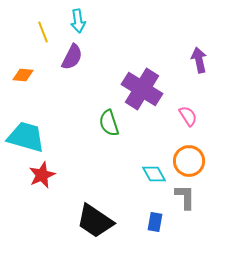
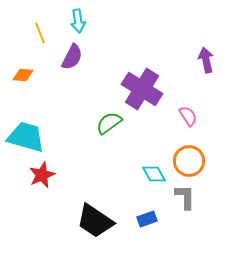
yellow line: moved 3 px left, 1 px down
purple arrow: moved 7 px right
green semicircle: rotated 72 degrees clockwise
blue rectangle: moved 8 px left, 3 px up; rotated 60 degrees clockwise
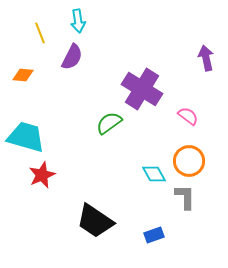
purple arrow: moved 2 px up
pink semicircle: rotated 20 degrees counterclockwise
blue rectangle: moved 7 px right, 16 px down
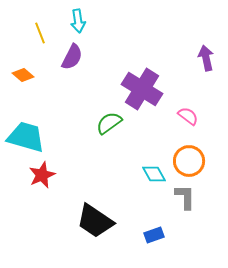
orange diamond: rotated 35 degrees clockwise
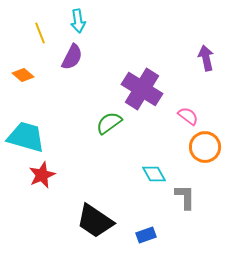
orange circle: moved 16 px right, 14 px up
blue rectangle: moved 8 px left
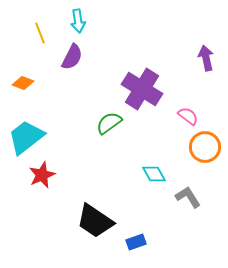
orange diamond: moved 8 px down; rotated 20 degrees counterclockwise
cyan trapezoid: rotated 54 degrees counterclockwise
gray L-shape: moved 3 px right; rotated 32 degrees counterclockwise
blue rectangle: moved 10 px left, 7 px down
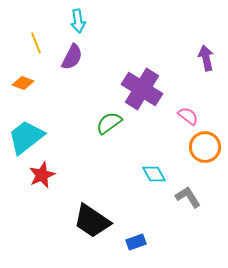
yellow line: moved 4 px left, 10 px down
black trapezoid: moved 3 px left
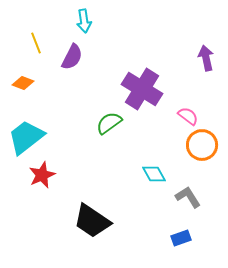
cyan arrow: moved 6 px right
orange circle: moved 3 px left, 2 px up
blue rectangle: moved 45 px right, 4 px up
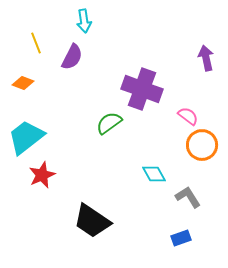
purple cross: rotated 12 degrees counterclockwise
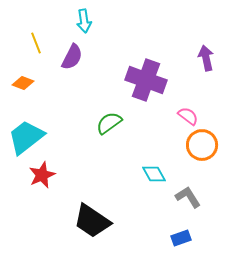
purple cross: moved 4 px right, 9 px up
